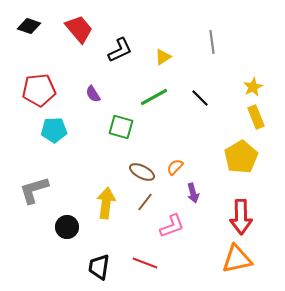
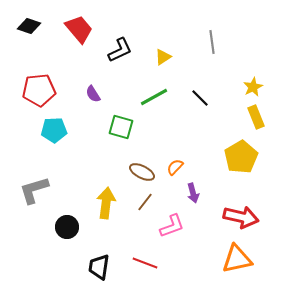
red arrow: rotated 76 degrees counterclockwise
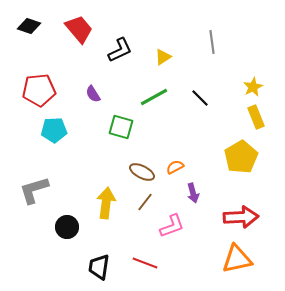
orange semicircle: rotated 18 degrees clockwise
red arrow: rotated 16 degrees counterclockwise
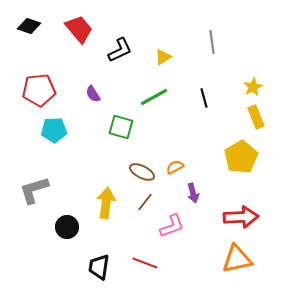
black line: moved 4 px right; rotated 30 degrees clockwise
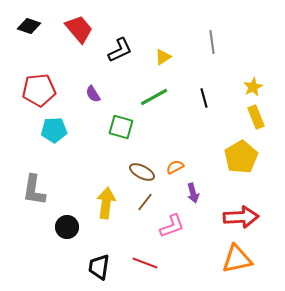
gray L-shape: rotated 64 degrees counterclockwise
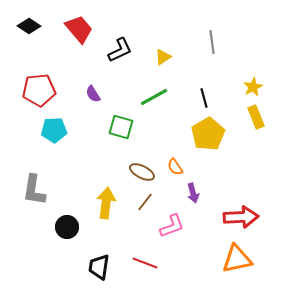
black diamond: rotated 15 degrees clockwise
yellow pentagon: moved 33 px left, 23 px up
orange semicircle: rotated 96 degrees counterclockwise
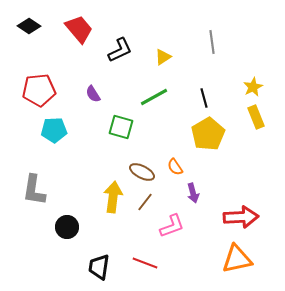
yellow arrow: moved 7 px right, 6 px up
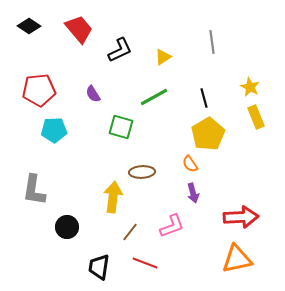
yellow star: moved 3 px left; rotated 18 degrees counterclockwise
orange semicircle: moved 15 px right, 3 px up
brown ellipse: rotated 30 degrees counterclockwise
brown line: moved 15 px left, 30 px down
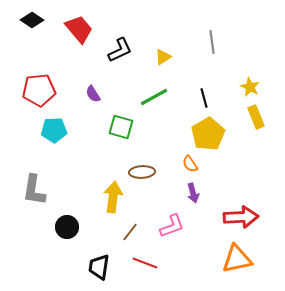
black diamond: moved 3 px right, 6 px up
